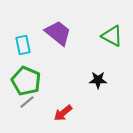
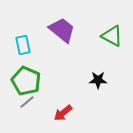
purple trapezoid: moved 4 px right, 3 px up
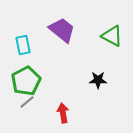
green pentagon: rotated 20 degrees clockwise
red arrow: rotated 120 degrees clockwise
